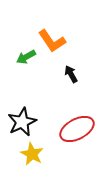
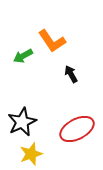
green arrow: moved 3 px left, 1 px up
yellow star: moved 1 px left; rotated 25 degrees clockwise
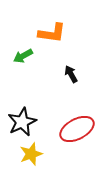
orange L-shape: moved 8 px up; rotated 48 degrees counterclockwise
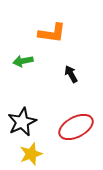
green arrow: moved 5 px down; rotated 18 degrees clockwise
red ellipse: moved 1 px left, 2 px up
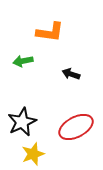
orange L-shape: moved 2 px left, 1 px up
black arrow: rotated 42 degrees counterclockwise
yellow star: moved 2 px right
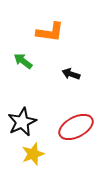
green arrow: rotated 48 degrees clockwise
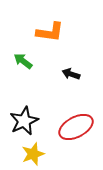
black star: moved 2 px right, 1 px up
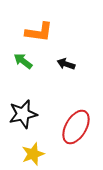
orange L-shape: moved 11 px left
black arrow: moved 5 px left, 10 px up
black star: moved 1 px left, 7 px up; rotated 12 degrees clockwise
red ellipse: rotated 32 degrees counterclockwise
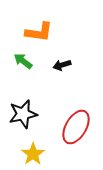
black arrow: moved 4 px left, 1 px down; rotated 36 degrees counterclockwise
yellow star: rotated 15 degrees counterclockwise
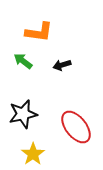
red ellipse: rotated 68 degrees counterclockwise
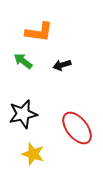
red ellipse: moved 1 px right, 1 px down
yellow star: rotated 20 degrees counterclockwise
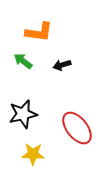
yellow star: rotated 15 degrees counterclockwise
